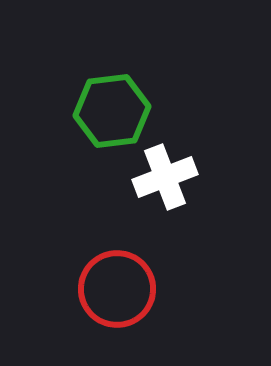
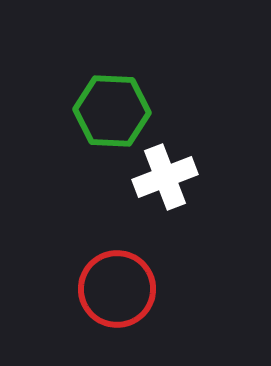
green hexagon: rotated 10 degrees clockwise
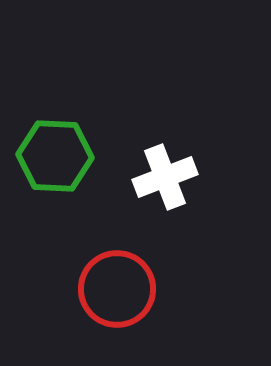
green hexagon: moved 57 px left, 45 px down
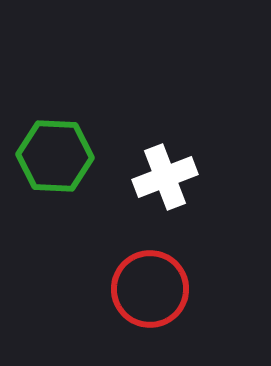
red circle: moved 33 px right
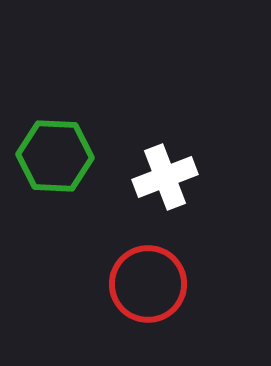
red circle: moved 2 px left, 5 px up
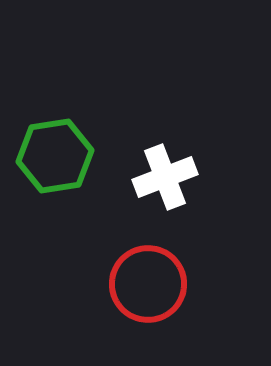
green hexagon: rotated 12 degrees counterclockwise
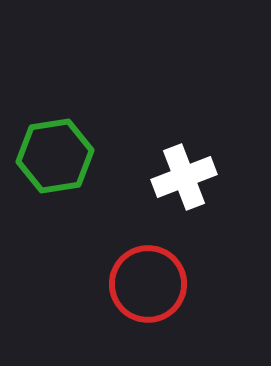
white cross: moved 19 px right
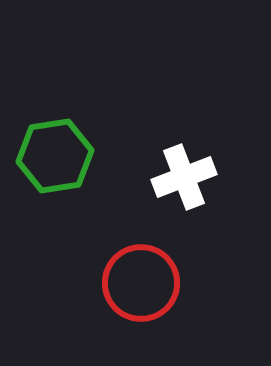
red circle: moved 7 px left, 1 px up
